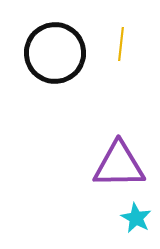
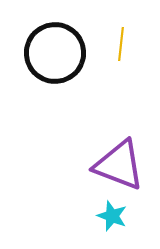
purple triangle: rotated 22 degrees clockwise
cyan star: moved 24 px left, 2 px up; rotated 8 degrees counterclockwise
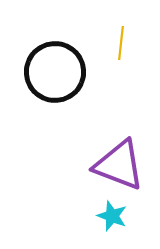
yellow line: moved 1 px up
black circle: moved 19 px down
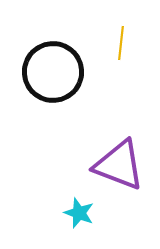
black circle: moved 2 px left
cyan star: moved 33 px left, 3 px up
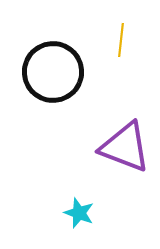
yellow line: moved 3 px up
purple triangle: moved 6 px right, 18 px up
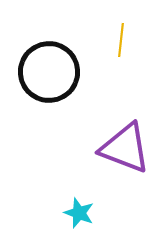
black circle: moved 4 px left
purple triangle: moved 1 px down
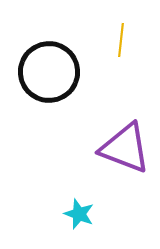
cyan star: moved 1 px down
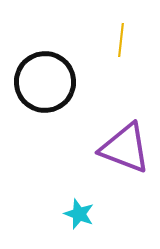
black circle: moved 4 px left, 10 px down
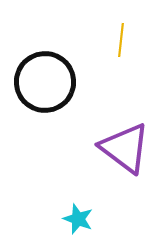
purple triangle: rotated 16 degrees clockwise
cyan star: moved 1 px left, 5 px down
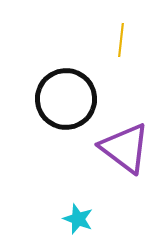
black circle: moved 21 px right, 17 px down
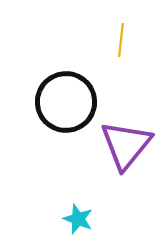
black circle: moved 3 px down
purple triangle: moved 1 px right, 3 px up; rotated 32 degrees clockwise
